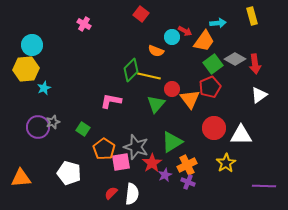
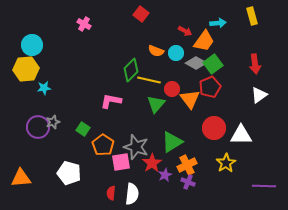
cyan circle at (172, 37): moved 4 px right, 16 px down
gray diamond at (235, 59): moved 39 px left, 4 px down
yellow line at (149, 76): moved 4 px down
cyan star at (44, 88): rotated 16 degrees clockwise
orange pentagon at (104, 149): moved 1 px left, 4 px up
red semicircle at (111, 193): rotated 40 degrees counterclockwise
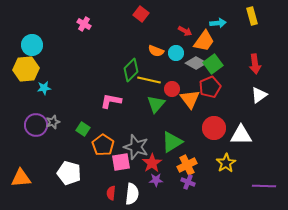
purple circle at (38, 127): moved 2 px left, 2 px up
purple star at (165, 175): moved 9 px left, 5 px down; rotated 24 degrees clockwise
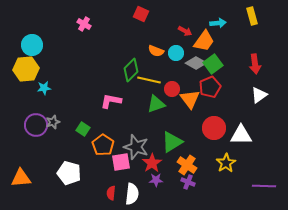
red square at (141, 14): rotated 14 degrees counterclockwise
green triangle at (156, 104): rotated 30 degrees clockwise
orange cross at (187, 165): rotated 30 degrees counterclockwise
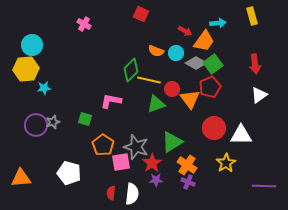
green square at (83, 129): moved 2 px right, 10 px up; rotated 16 degrees counterclockwise
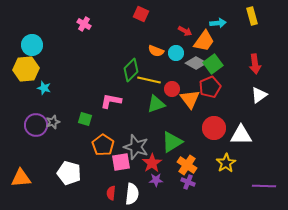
cyan star at (44, 88): rotated 24 degrees clockwise
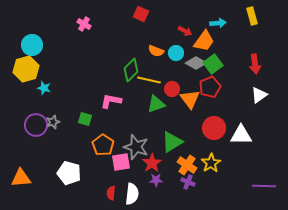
yellow hexagon at (26, 69): rotated 10 degrees counterclockwise
yellow star at (226, 163): moved 15 px left
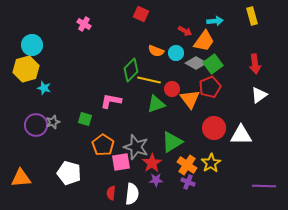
cyan arrow at (218, 23): moved 3 px left, 2 px up
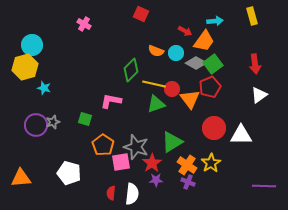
yellow hexagon at (26, 69): moved 1 px left, 2 px up
yellow line at (149, 80): moved 5 px right, 4 px down
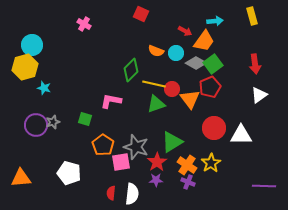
red star at (152, 163): moved 5 px right, 1 px up
